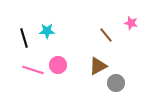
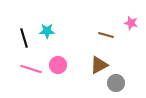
brown line: rotated 35 degrees counterclockwise
brown triangle: moved 1 px right, 1 px up
pink line: moved 2 px left, 1 px up
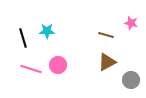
black line: moved 1 px left
brown triangle: moved 8 px right, 3 px up
gray circle: moved 15 px right, 3 px up
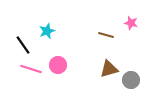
cyan star: rotated 21 degrees counterclockwise
black line: moved 7 px down; rotated 18 degrees counterclockwise
brown triangle: moved 2 px right, 7 px down; rotated 12 degrees clockwise
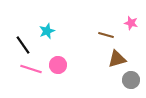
brown triangle: moved 8 px right, 10 px up
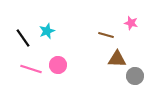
black line: moved 7 px up
brown triangle: rotated 18 degrees clockwise
gray circle: moved 4 px right, 4 px up
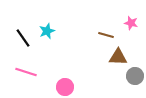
brown triangle: moved 1 px right, 2 px up
pink circle: moved 7 px right, 22 px down
pink line: moved 5 px left, 3 px down
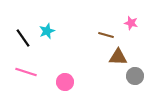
pink circle: moved 5 px up
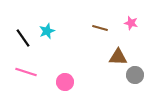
brown line: moved 6 px left, 7 px up
gray circle: moved 1 px up
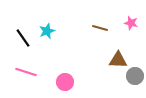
brown triangle: moved 3 px down
gray circle: moved 1 px down
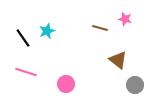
pink star: moved 6 px left, 4 px up
brown triangle: rotated 36 degrees clockwise
gray circle: moved 9 px down
pink circle: moved 1 px right, 2 px down
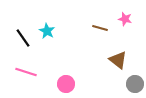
cyan star: rotated 21 degrees counterclockwise
gray circle: moved 1 px up
